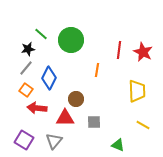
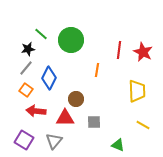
red arrow: moved 1 px left, 3 px down
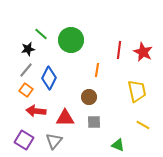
gray line: moved 2 px down
yellow trapezoid: rotated 10 degrees counterclockwise
brown circle: moved 13 px right, 2 px up
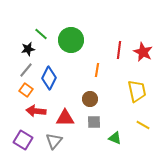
brown circle: moved 1 px right, 2 px down
purple square: moved 1 px left
green triangle: moved 3 px left, 7 px up
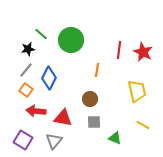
red triangle: moved 2 px left; rotated 12 degrees clockwise
